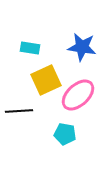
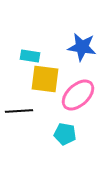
cyan rectangle: moved 8 px down
yellow square: moved 1 px left, 1 px up; rotated 32 degrees clockwise
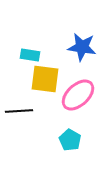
cyan rectangle: moved 1 px up
cyan pentagon: moved 5 px right, 6 px down; rotated 20 degrees clockwise
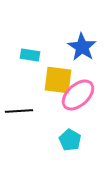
blue star: rotated 24 degrees clockwise
yellow square: moved 13 px right, 1 px down
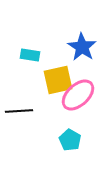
yellow square: rotated 20 degrees counterclockwise
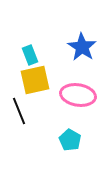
cyan rectangle: rotated 60 degrees clockwise
yellow square: moved 23 px left
pink ellipse: rotated 52 degrees clockwise
black line: rotated 72 degrees clockwise
